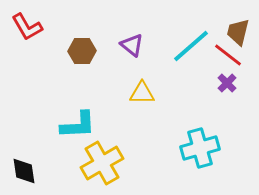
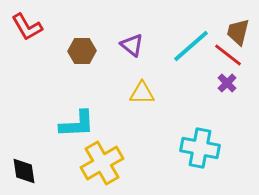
cyan L-shape: moved 1 px left, 1 px up
cyan cross: rotated 27 degrees clockwise
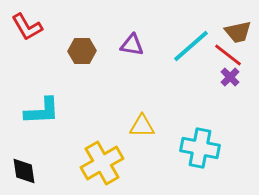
brown trapezoid: rotated 116 degrees counterclockwise
purple triangle: rotated 30 degrees counterclockwise
purple cross: moved 3 px right, 6 px up
yellow triangle: moved 33 px down
cyan L-shape: moved 35 px left, 13 px up
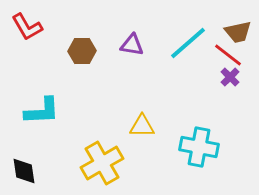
cyan line: moved 3 px left, 3 px up
cyan cross: moved 1 px left, 1 px up
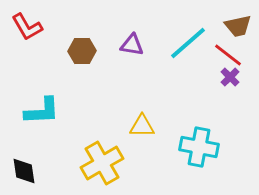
brown trapezoid: moved 6 px up
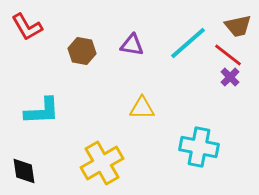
brown hexagon: rotated 12 degrees clockwise
yellow triangle: moved 18 px up
